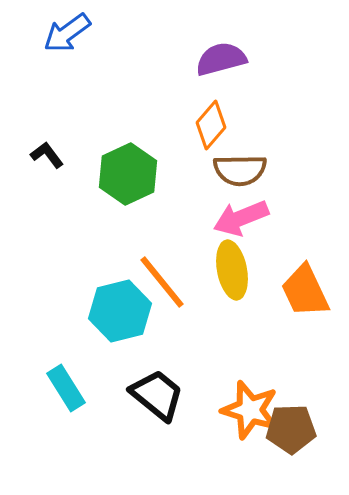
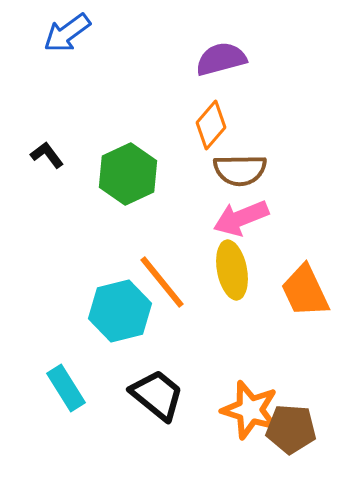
brown pentagon: rotated 6 degrees clockwise
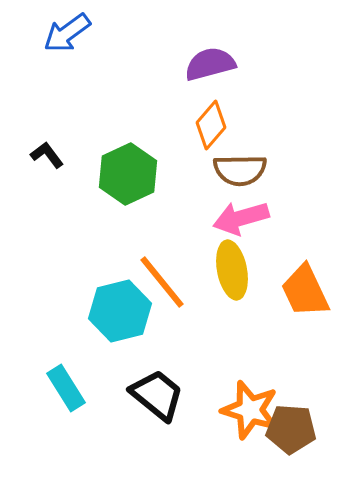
purple semicircle: moved 11 px left, 5 px down
pink arrow: rotated 6 degrees clockwise
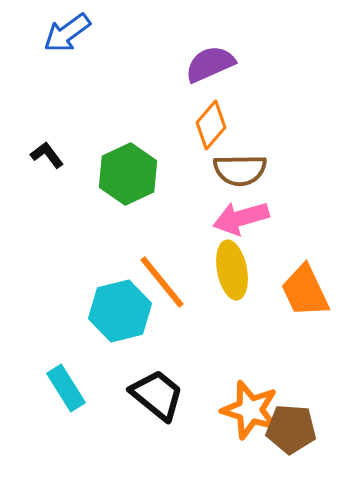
purple semicircle: rotated 9 degrees counterclockwise
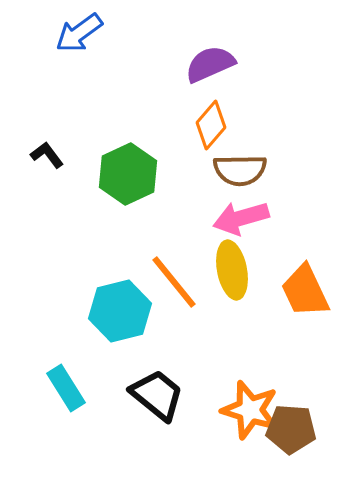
blue arrow: moved 12 px right
orange line: moved 12 px right
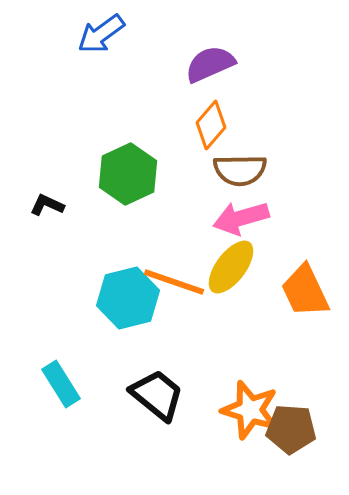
blue arrow: moved 22 px right, 1 px down
black L-shape: moved 50 px down; rotated 28 degrees counterclockwise
yellow ellipse: moved 1 px left, 3 px up; rotated 48 degrees clockwise
orange line: rotated 32 degrees counterclockwise
cyan hexagon: moved 8 px right, 13 px up
cyan rectangle: moved 5 px left, 4 px up
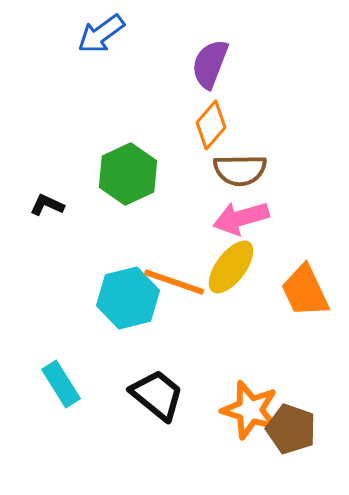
purple semicircle: rotated 45 degrees counterclockwise
brown pentagon: rotated 15 degrees clockwise
